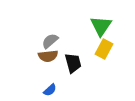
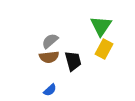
brown semicircle: moved 1 px right, 1 px down
black trapezoid: moved 2 px up
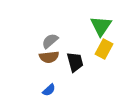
black trapezoid: moved 2 px right, 1 px down
blue semicircle: moved 1 px left
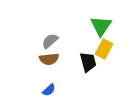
brown semicircle: moved 2 px down
black trapezoid: moved 13 px right
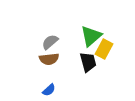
green triangle: moved 10 px left, 10 px down; rotated 15 degrees clockwise
gray semicircle: moved 1 px down
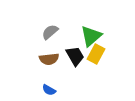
gray semicircle: moved 10 px up
yellow rectangle: moved 8 px left, 5 px down
black trapezoid: moved 13 px left, 6 px up; rotated 15 degrees counterclockwise
blue semicircle: rotated 72 degrees clockwise
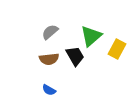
yellow rectangle: moved 21 px right, 5 px up
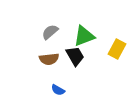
green triangle: moved 7 px left; rotated 20 degrees clockwise
blue semicircle: moved 9 px right
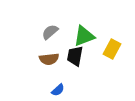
yellow rectangle: moved 5 px left
black trapezoid: rotated 140 degrees counterclockwise
blue semicircle: rotated 72 degrees counterclockwise
